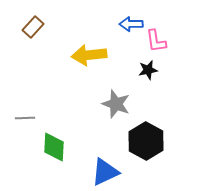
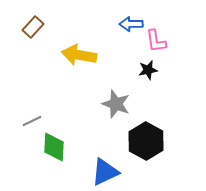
yellow arrow: moved 10 px left; rotated 16 degrees clockwise
gray line: moved 7 px right, 3 px down; rotated 24 degrees counterclockwise
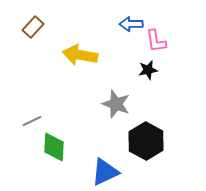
yellow arrow: moved 1 px right
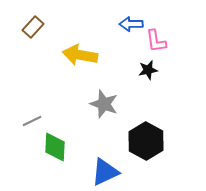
gray star: moved 12 px left
green diamond: moved 1 px right
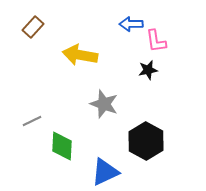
green diamond: moved 7 px right, 1 px up
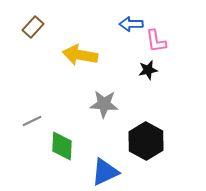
gray star: rotated 16 degrees counterclockwise
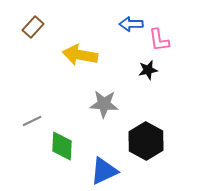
pink L-shape: moved 3 px right, 1 px up
blue triangle: moved 1 px left, 1 px up
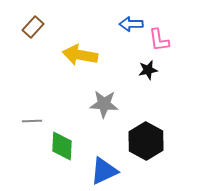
gray line: rotated 24 degrees clockwise
